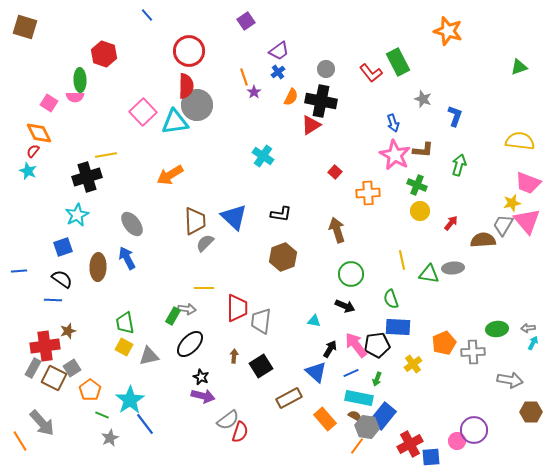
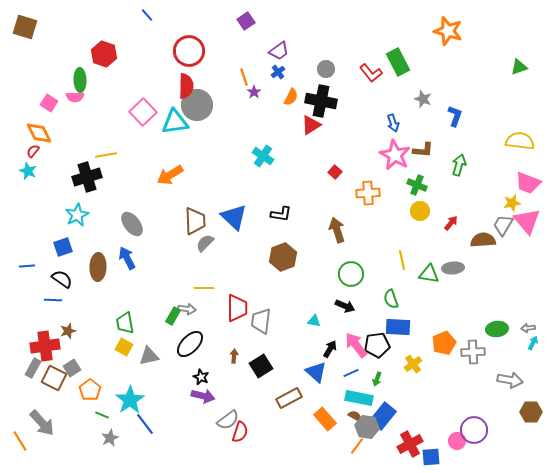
blue line at (19, 271): moved 8 px right, 5 px up
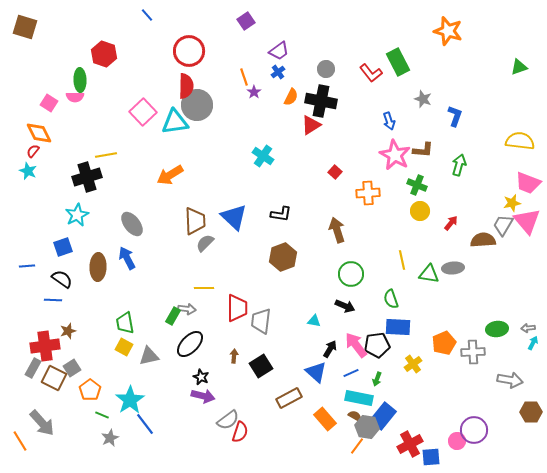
blue arrow at (393, 123): moved 4 px left, 2 px up
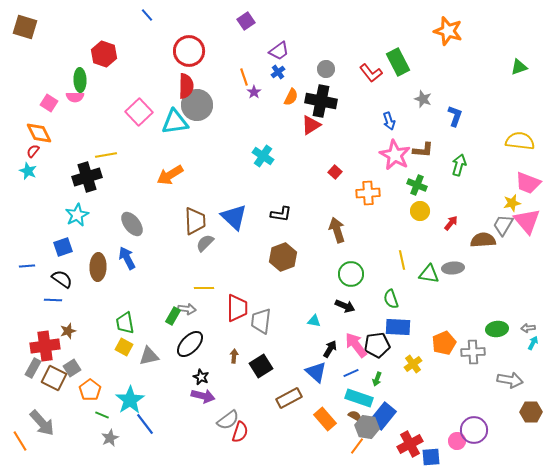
pink square at (143, 112): moved 4 px left
cyan rectangle at (359, 398): rotated 8 degrees clockwise
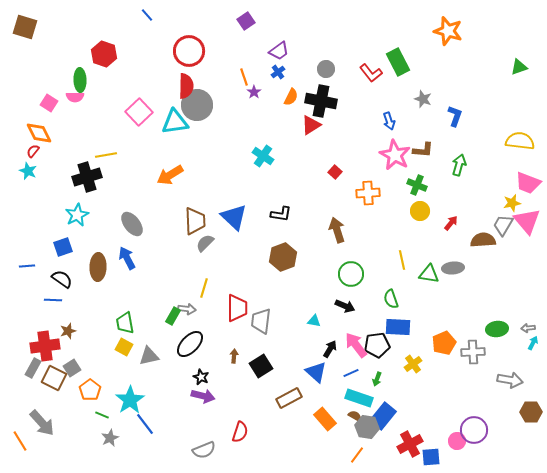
yellow line at (204, 288): rotated 72 degrees counterclockwise
gray semicircle at (228, 420): moved 24 px left, 30 px down; rotated 15 degrees clockwise
orange line at (357, 446): moved 9 px down
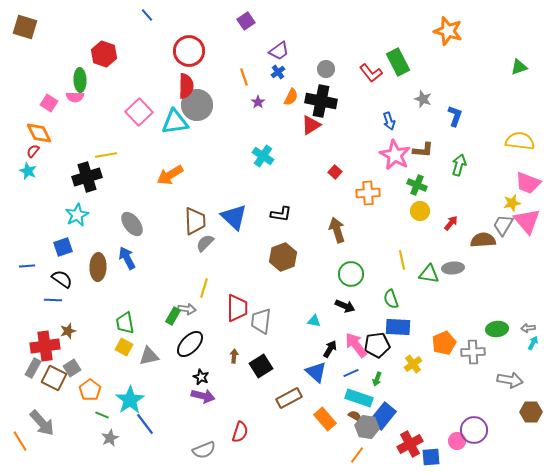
purple star at (254, 92): moved 4 px right, 10 px down
